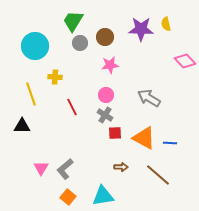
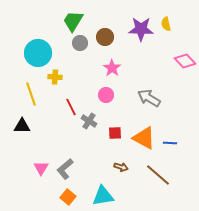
cyan circle: moved 3 px right, 7 px down
pink star: moved 2 px right, 3 px down; rotated 30 degrees counterclockwise
red line: moved 1 px left
gray cross: moved 16 px left, 6 px down
brown arrow: rotated 16 degrees clockwise
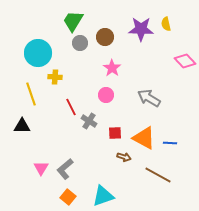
brown arrow: moved 3 px right, 10 px up
brown line: rotated 12 degrees counterclockwise
cyan triangle: rotated 10 degrees counterclockwise
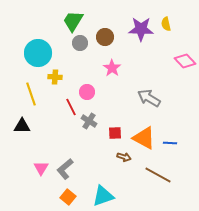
pink circle: moved 19 px left, 3 px up
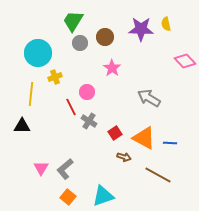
yellow cross: rotated 24 degrees counterclockwise
yellow line: rotated 25 degrees clockwise
red square: rotated 32 degrees counterclockwise
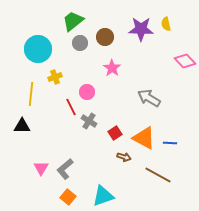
green trapezoid: rotated 20 degrees clockwise
cyan circle: moved 4 px up
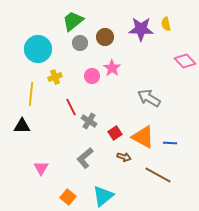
pink circle: moved 5 px right, 16 px up
orange triangle: moved 1 px left, 1 px up
gray L-shape: moved 20 px right, 11 px up
cyan triangle: rotated 20 degrees counterclockwise
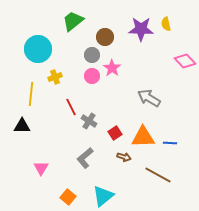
gray circle: moved 12 px right, 12 px down
orange triangle: rotated 30 degrees counterclockwise
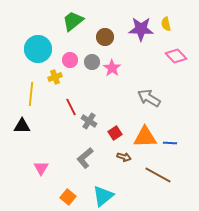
gray circle: moved 7 px down
pink diamond: moved 9 px left, 5 px up
pink circle: moved 22 px left, 16 px up
orange triangle: moved 2 px right
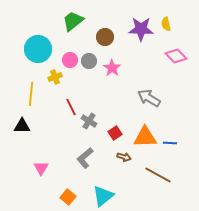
gray circle: moved 3 px left, 1 px up
